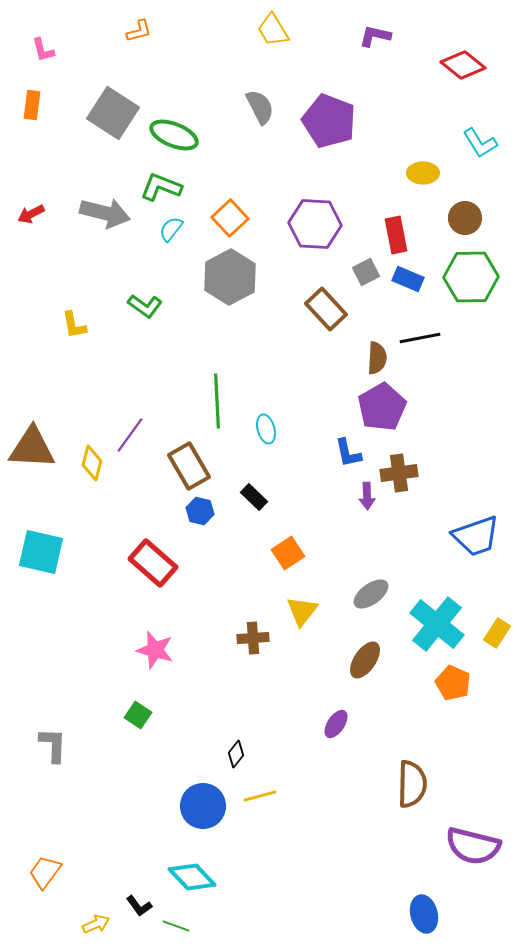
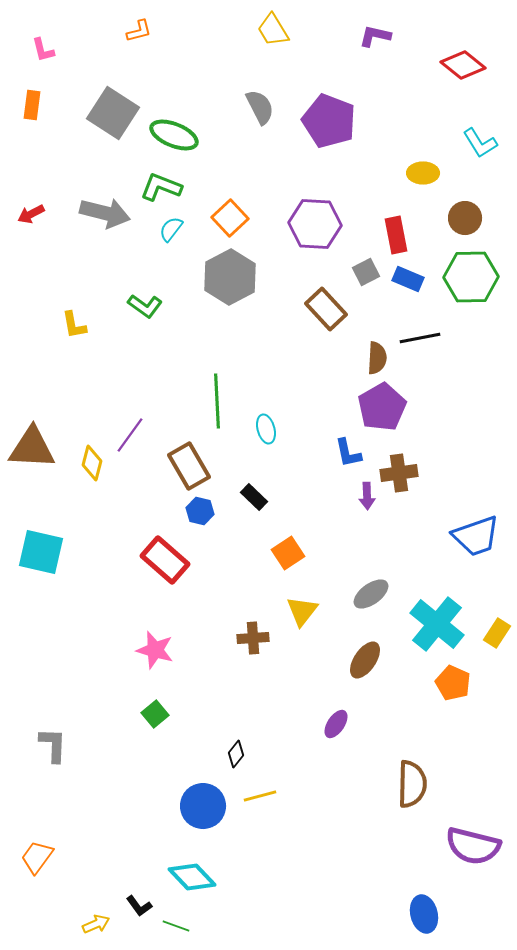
red rectangle at (153, 563): moved 12 px right, 3 px up
green square at (138, 715): moved 17 px right, 1 px up; rotated 16 degrees clockwise
orange trapezoid at (45, 872): moved 8 px left, 15 px up
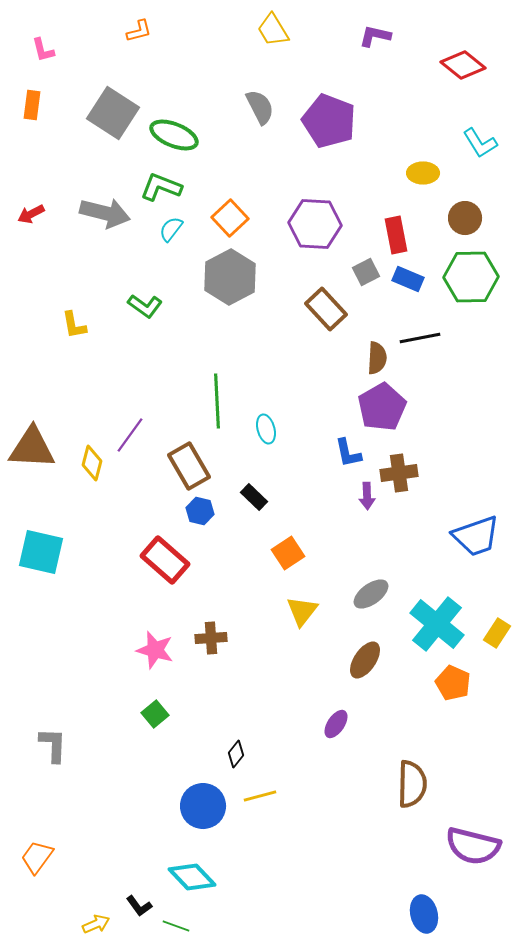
brown cross at (253, 638): moved 42 px left
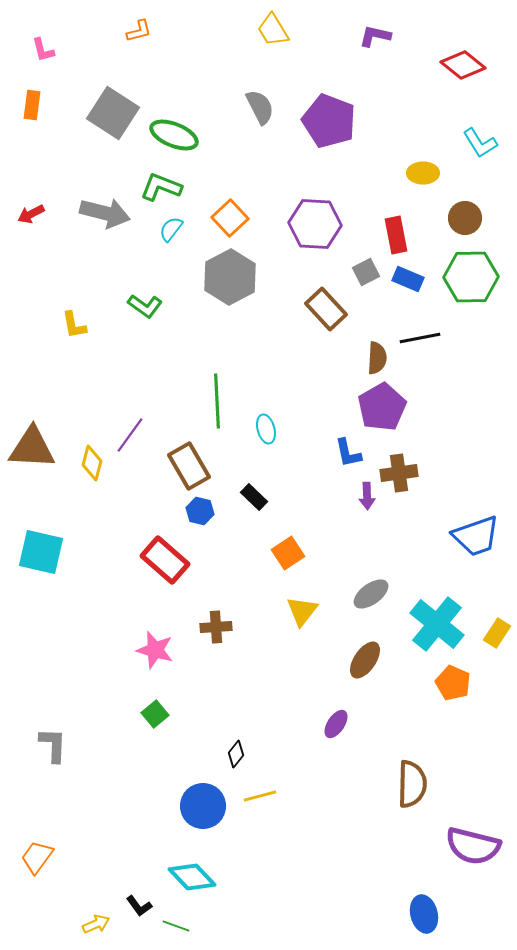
brown cross at (211, 638): moved 5 px right, 11 px up
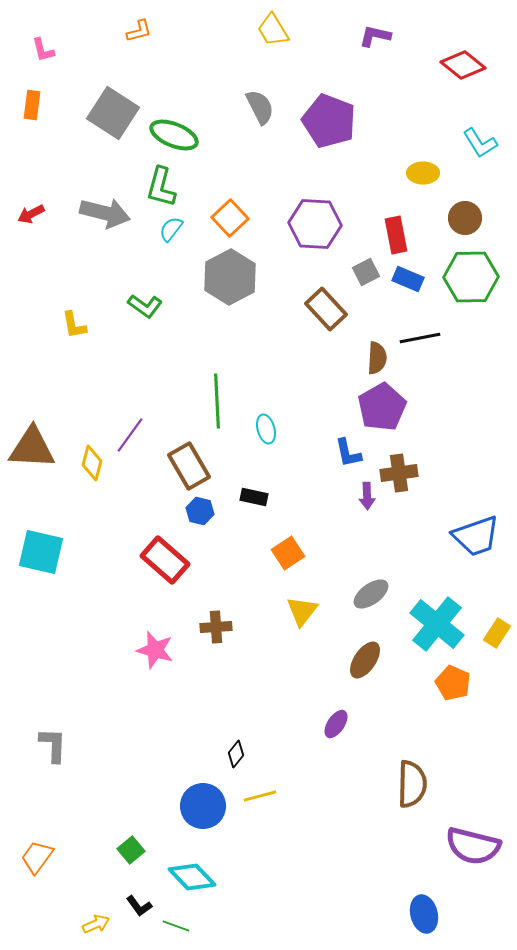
green L-shape at (161, 187): rotated 96 degrees counterclockwise
black rectangle at (254, 497): rotated 32 degrees counterclockwise
green square at (155, 714): moved 24 px left, 136 px down
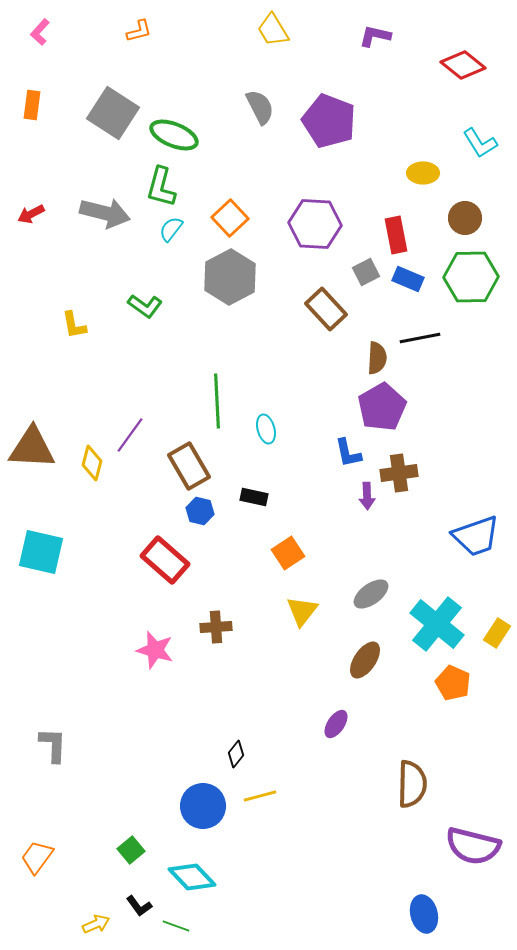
pink L-shape at (43, 50): moved 3 px left, 18 px up; rotated 56 degrees clockwise
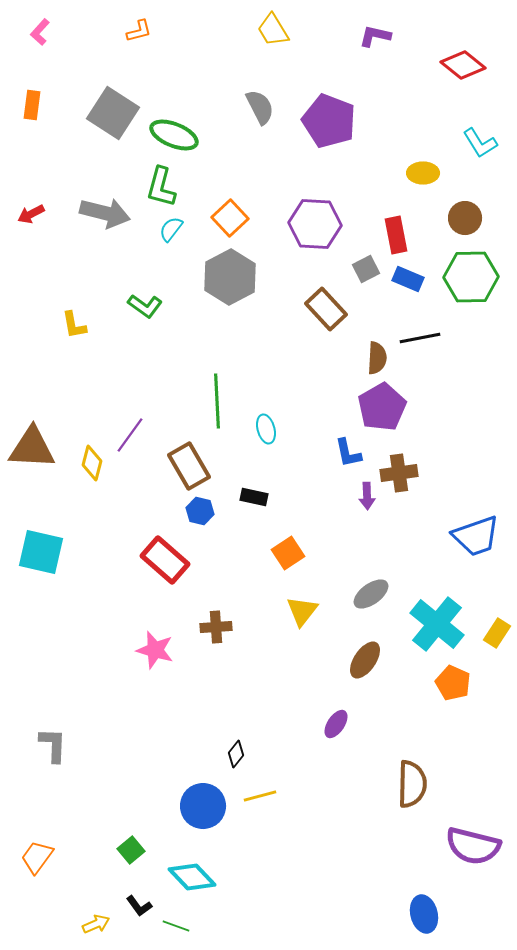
gray square at (366, 272): moved 3 px up
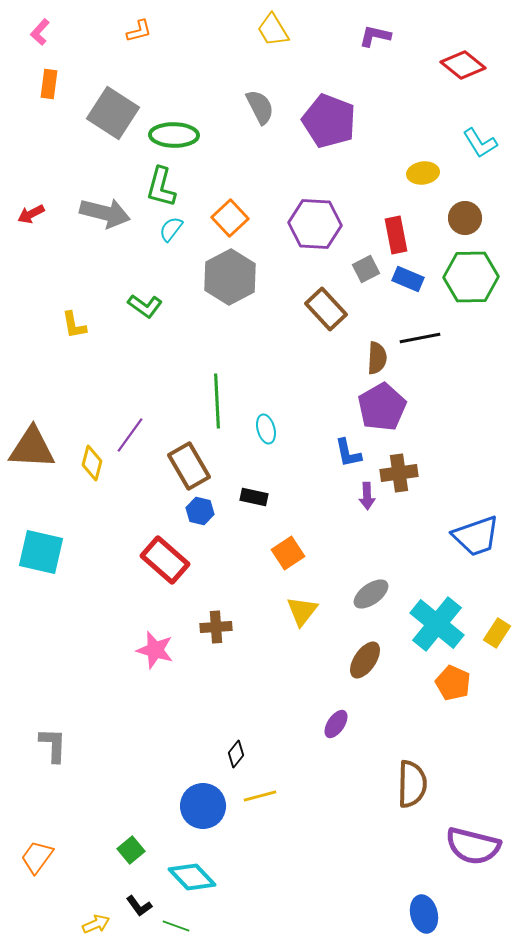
orange rectangle at (32, 105): moved 17 px right, 21 px up
green ellipse at (174, 135): rotated 21 degrees counterclockwise
yellow ellipse at (423, 173): rotated 8 degrees counterclockwise
